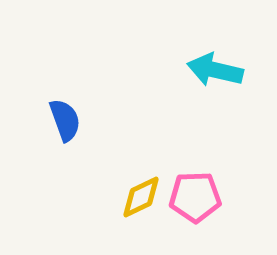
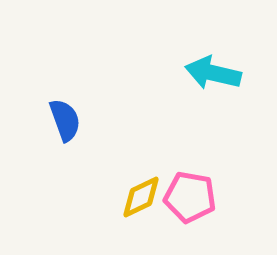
cyan arrow: moved 2 px left, 3 px down
pink pentagon: moved 5 px left; rotated 12 degrees clockwise
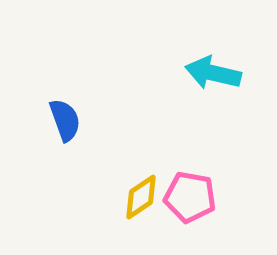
yellow diamond: rotated 9 degrees counterclockwise
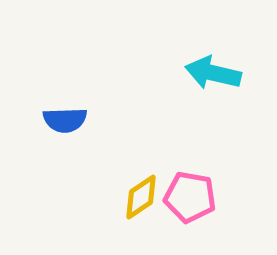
blue semicircle: rotated 108 degrees clockwise
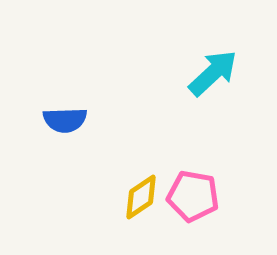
cyan arrow: rotated 124 degrees clockwise
pink pentagon: moved 3 px right, 1 px up
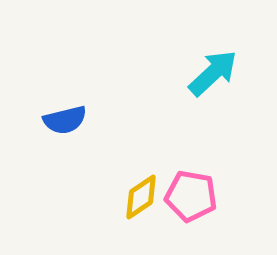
blue semicircle: rotated 12 degrees counterclockwise
pink pentagon: moved 2 px left
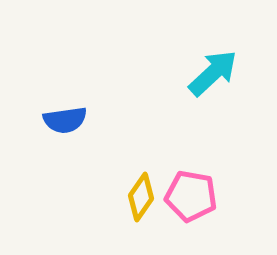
blue semicircle: rotated 6 degrees clockwise
yellow diamond: rotated 21 degrees counterclockwise
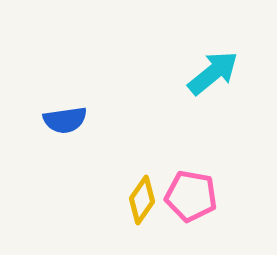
cyan arrow: rotated 4 degrees clockwise
yellow diamond: moved 1 px right, 3 px down
